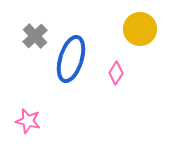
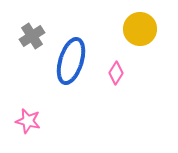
gray cross: moved 3 px left; rotated 10 degrees clockwise
blue ellipse: moved 2 px down
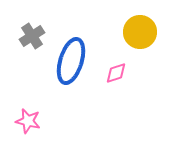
yellow circle: moved 3 px down
pink diamond: rotated 40 degrees clockwise
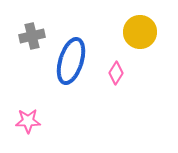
gray cross: rotated 20 degrees clockwise
pink diamond: rotated 40 degrees counterclockwise
pink star: rotated 15 degrees counterclockwise
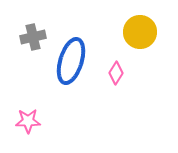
gray cross: moved 1 px right, 1 px down
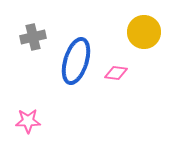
yellow circle: moved 4 px right
blue ellipse: moved 5 px right
pink diamond: rotated 65 degrees clockwise
